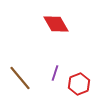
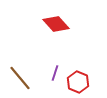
red diamond: rotated 12 degrees counterclockwise
red hexagon: moved 1 px left, 2 px up; rotated 15 degrees counterclockwise
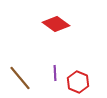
red diamond: rotated 12 degrees counterclockwise
purple line: rotated 21 degrees counterclockwise
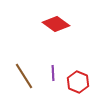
purple line: moved 2 px left
brown line: moved 4 px right, 2 px up; rotated 8 degrees clockwise
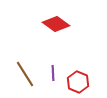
brown line: moved 1 px right, 2 px up
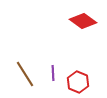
red diamond: moved 27 px right, 3 px up
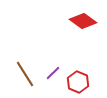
purple line: rotated 49 degrees clockwise
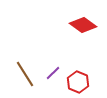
red diamond: moved 4 px down
